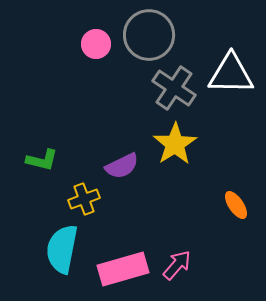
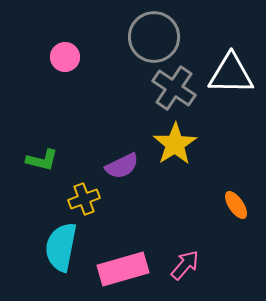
gray circle: moved 5 px right, 2 px down
pink circle: moved 31 px left, 13 px down
cyan semicircle: moved 1 px left, 2 px up
pink arrow: moved 8 px right
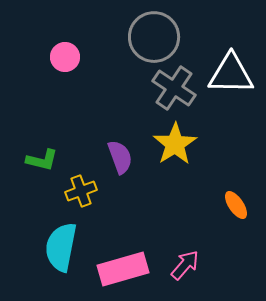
purple semicircle: moved 2 px left, 9 px up; rotated 84 degrees counterclockwise
yellow cross: moved 3 px left, 8 px up
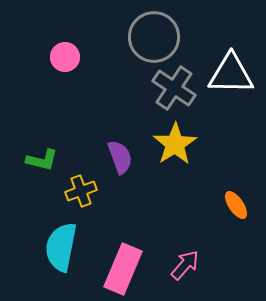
pink rectangle: rotated 51 degrees counterclockwise
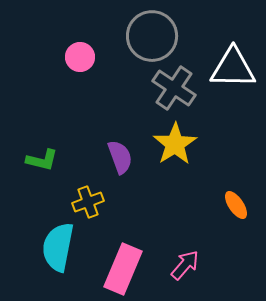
gray circle: moved 2 px left, 1 px up
pink circle: moved 15 px right
white triangle: moved 2 px right, 6 px up
yellow cross: moved 7 px right, 11 px down
cyan semicircle: moved 3 px left
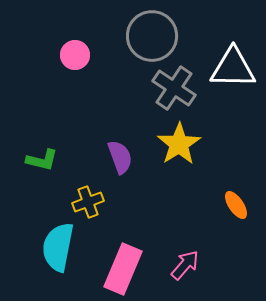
pink circle: moved 5 px left, 2 px up
yellow star: moved 4 px right
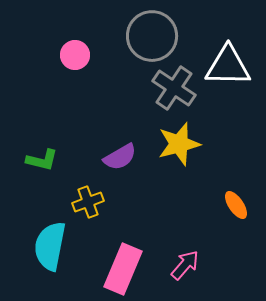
white triangle: moved 5 px left, 2 px up
yellow star: rotated 18 degrees clockwise
purple semicircle: rotated 80 degrees clockwise
cyan semicircle: moved 8 px left, 1 px up
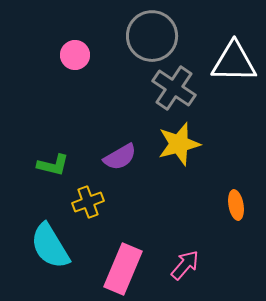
white triangle: moved 6 px right, 4 px up
green L-shape: moved 11 px right, 5 px down
orange ellipse: rotated 24 degrees clockwise
cyan semicircle: rotated 42 degrees counterclockwise
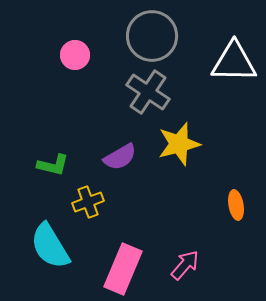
gray cross: moved 26 px left, 4 px down
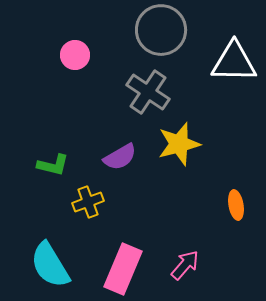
gray circle: moved 9 px right, 6 px up
cyan semicircle: moved 19 px down
